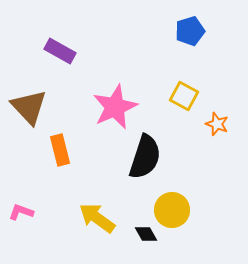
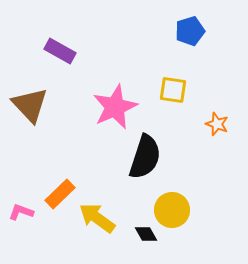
yellow square: moved 11 px left, 6 px up; rotated 20 degrees counterclockwise
brown triangle: moved 1 px right, 2 px up
orange rectangle: moved 44 px down; rotated 60 degrees clockwise
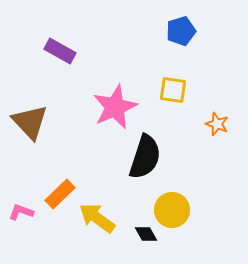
blue pentagon: moved 9 px left
brown triangle: moved 17 px down
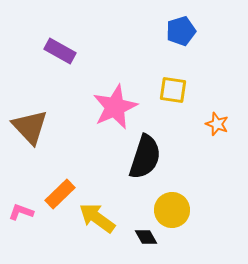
brown triangle: moved 5 px down
black diamond: moved 3 px down
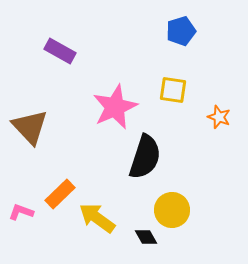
orange star: moved 2 px right, 7 px up
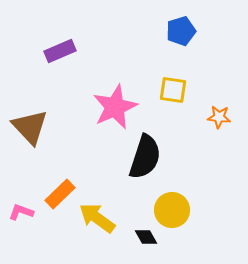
purple rectangle: rotated 52 degrees counterclockwise
orange star: rotated 15 degrees counterclockwise
